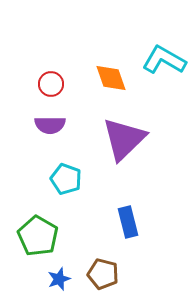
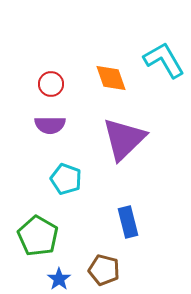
cyan L-shape: rotated 30 degrees clockwise
brown pentagon: moved 1 px right, 4 px up
blue star: rotated 15 degrees counterclockwise
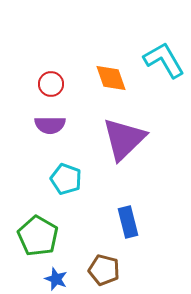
blue star: moved 3 px left; rotated 15 degrees counterclockwise
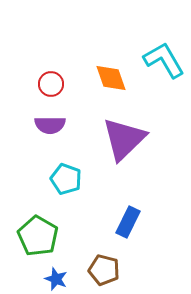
blue rectangle: rotated 40 degrees clockwise
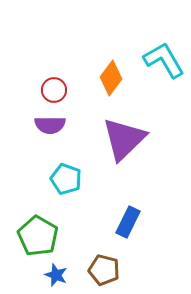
orange diamond: rotated 56 degrees clockwise
red circle: moved 3 px right, 6 px down
blue star: moved 4 px up
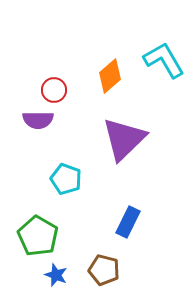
orange diamond: moved 1 px left, 2 px up; rotated 12 degrees clockwise
purple semicircle: moved 12 px left, 5 px up
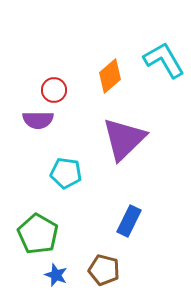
cyan pentagon: moved 6 px up; rotated 12 degrees counterclockwise
blue rectangle: moved 1 px right, 1 px up
green pentagon: moved 2 px up
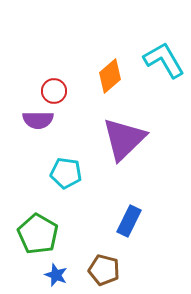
red circle: moved 1 px down
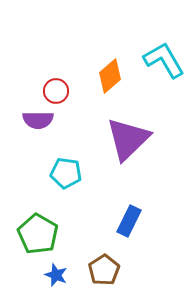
red circle: moved 2 px right
purple triangle: moved 4 px right
brown pentagon: rotated 24 degrees clockwise
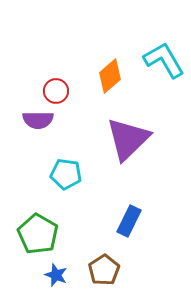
cyan pentagon: moved 1 px down
